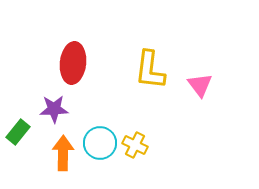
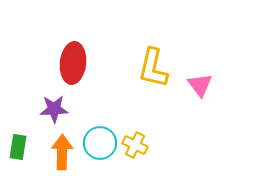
yellow L-shape: moved 3 px right, 2 px up; rotated 6 degrees clockwise
green rectangle: moved 15 px down; rotated 30 degrees counterclockwise
orange arrow: moved 1 px left, 1 px up
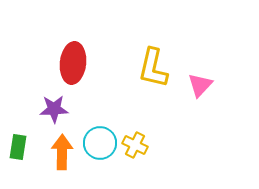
pink triangle: rotated 20 degrees clockwise
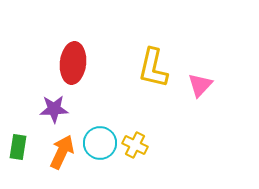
orange arrow: rotated 24 degrees clockwise
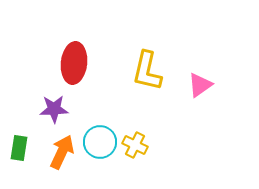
red ellipse: moved 1 px right
yellow L-shape: moved 6 px left, 3 px down
pink triangle: rotated 12 degrees clockwise
cyan circle: moved 1 px up
green rectangle: moved 1 px right, 1 px down
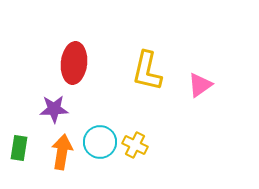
orange arrow: rotated 16 degrees counterclockwise
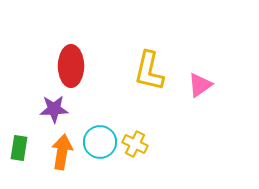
red ellipse: moved 3 px left, 3 px down; rotated 6 degrees counterclockwise
yellow L-shape: moved 2 px right
yellow cross: moved 1 px up
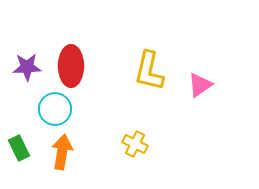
purple star: moved 27 px left, 42 px up
cyan circle: moved 45 px left, 33 px up
green rectangle: rotated 35 degrees counterclockwise
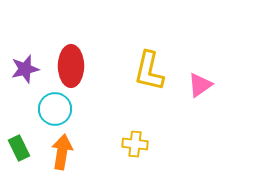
purple star: moved 2 px left, 2 px down; rotated 12 degrees counterclockwise
yellow cross: rotated 20 degrees counterclockwise
